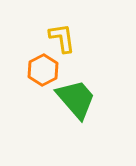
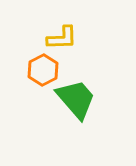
yellow L-shape: rotated 96 degrees clockwise
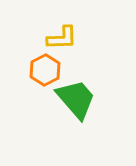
orange hexagon: moved 2 px right
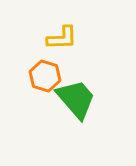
orange hexagon: moved 6 px down; rotated 16 degrees counterclockwise
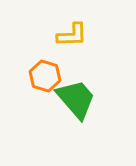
yellow L-shape: moved 10 px right, 3 px up
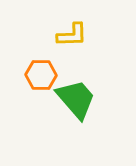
orange hexagon: moved 4 px left, 1 px up; rotated 16 degrees counterclockwise
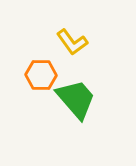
yellow L-shape: moved 7 px down; rotated 56 degrees clockwise
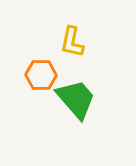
yellow L-shape: rotated 48 degrees clockwise
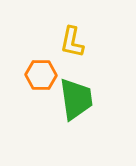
green trapezoid: rotated 33 degrees clockwise
